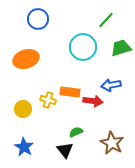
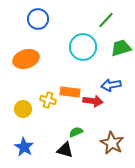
black triangle: rotated 36 degrees counterclockwise
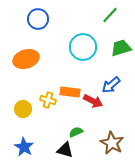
green line: moved 4 px right, 5 px up
blue arrow: rotated 30 degrees counterclockwise
red arrow: rotated 18 degrees clockwise
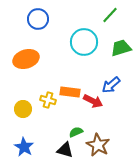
cyan circle: moved 1 px right, 5 px up
brown star: moved 14 px left, 2 px down
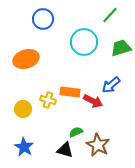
blue circle: moved 5 px right
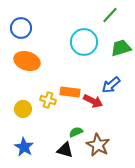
blue circle: moved 22 px left, 9 px down
orange ellipse: moved 1 px right, 2 px down; rotated 35 degrees clockwise
